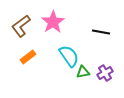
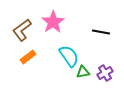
brown L-shape: moved 1 px right, 4 px down
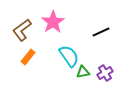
black line: rotated 36 degrees counterclockwise
orange rectangle: rotated 14 degrees counterclockwise
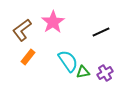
cyan semicircle: moved 1 px left, 5 px down
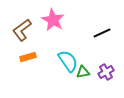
pink star: moved 2 px up; rotated 10 degrees counterclockwise
black line: moved 1 px right, 1 px down
orange rectangle: rotated 35 degrees clockwise
purple cross: moved 1 px right, 1 px up
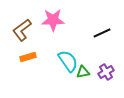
pink star: rotated 30 degrees counterclockwise
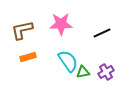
pink star: moved 8 px right, 4 px down
brown L-shape: rotated 25 degrees clockwise
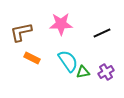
brown L-shape: moved 1 px left, 2 px down
orange rectangle: moved 4 px right, 1 px down; rotated 42 degrees clockwise
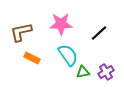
black line: moved 3 px left; rotated 18 degrees counterclockwise
cyan semicircle: moved 6 px up
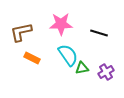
black line: rotated 60 degrees clockwise
green triangle: moved 1 px left, 4 px up
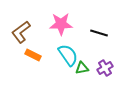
brown L-shape: rotated 25 degrees counterclockwise
orange rectangle: moved 1 px right, 3 px up
purple cross: moved 1 px left, 4 px up
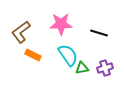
purple cross: rotated 14 degrees clockwise
